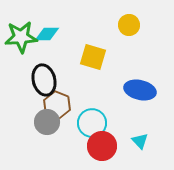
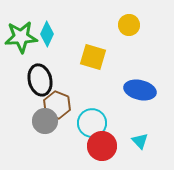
cyan diamond: rotated 65 degrees counterclockwise
black ellipse: moved 4 px left
gray circle: moved 2 px left, 1 px up
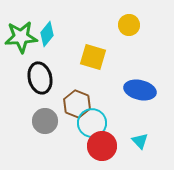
cyan diamond: rotated 15 degrees clockwise
black ellipse: moved 2 px up
brown hexagon: moved 20 px right, 1 px up
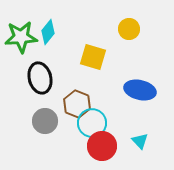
yellow circle: moved 4 px down
cyan diamond: moved 1 px right, 2 px up
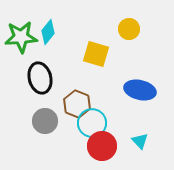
yellow square: moved 3 px right, 3 px up
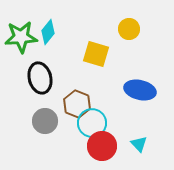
cyan triangle: moved 1 px left, 3 px down
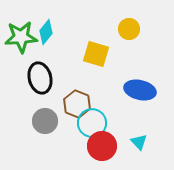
cyan diamond: moved 2 px left
cyan triangle: moved 2 px up
